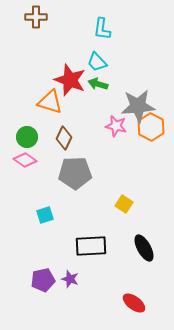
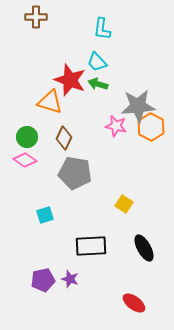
gray pentagon: rotated 12 degrees clockwise
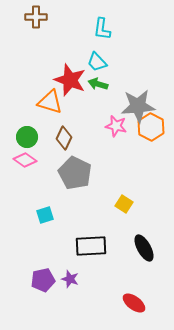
gray pentagon: rotated 16 degrees clockwise
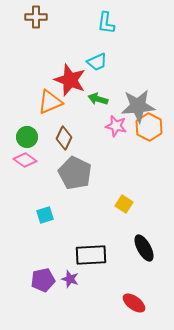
cyan L-shape: moved 4 px right, 6 px up
cyan trapezoid: rotated 70 degrees counterclockwise
green arrow: moved 15 px down
orange triangle: rotated 40 degrees counterclockwise
orange hexagon: moved 2 px left
black rectangle: moved 9 px down
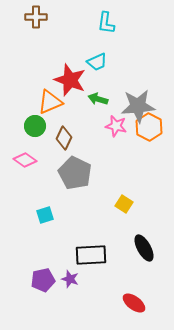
green circle: moved 8 px right, 11 px up
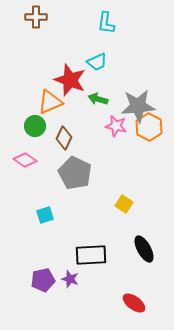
black ellipse: moved 1 px down
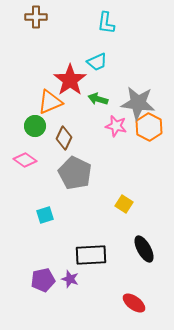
red star: rotated 16 degrees clockwise
gray star: moved 3 px up; rotated 12 degrees clockwise
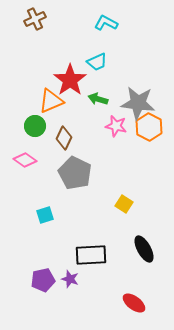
brown cross: moved 1 px left, 2 px down; rotated 25 degrees counterclockwise
cyan L-shape: rotated 110 degrees clockwise
orange triangle: moved 1 px right, 1 px up
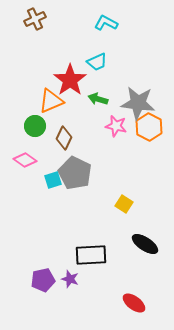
cyan square: moved 8 px right, 35 px up
black ellipse: moved 1 px right, 5 px up; rotated 28 degrees counterclockwise
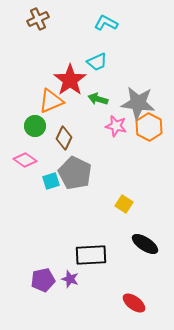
brown cross: moved 3 px right
cyan square: moved 2 px left, 1 px down
